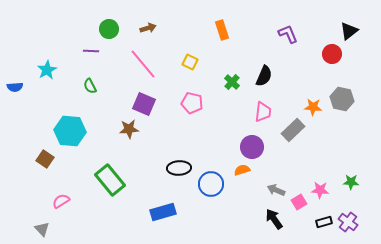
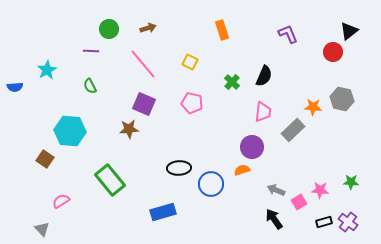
red circle: moved 1 px right, 2 px up
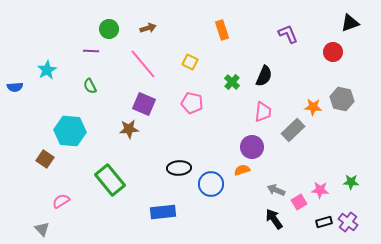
black triangle: moved 1 px right, 8 px up; rotated 18 degrees clockwise
blue rectangle: rotated 10 degrees clockwise
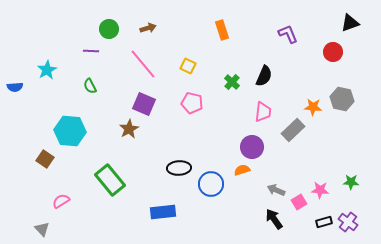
yellow square: moved 2 px left, 4 px down
brown star: rotated 24 degrees counterclockwise
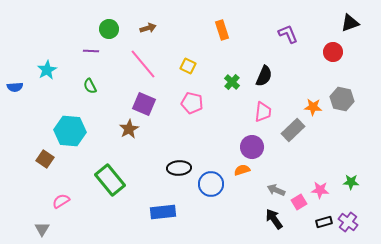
gray triangle: rotated 14 degrees clockwise
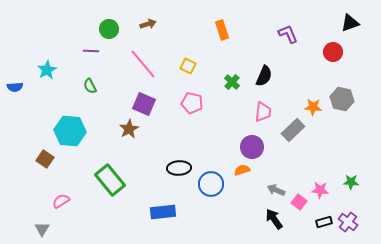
brown arrow: moved 4 px up
pink square: rotated 21 degrees counterclockwise
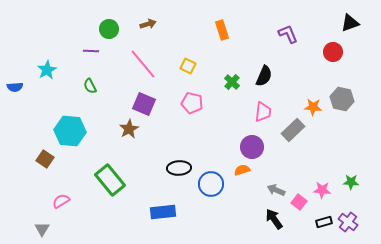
pink star: moved 2 px right
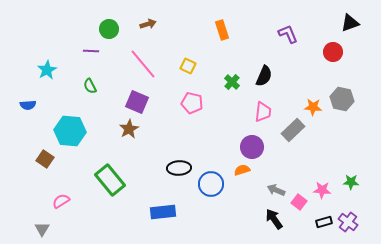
blue semicircle: moved 13 px right, 18 px down
purple square: moved 7 px left, 2 px up
